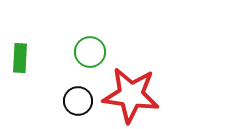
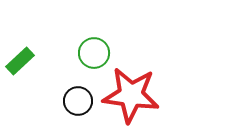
green circle: moved 4 px right, 1 px down
green rectangle: moved 3 px down; rotated 44 degrees clockwise
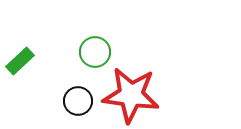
green circle: moved 1 px right, 1 px up
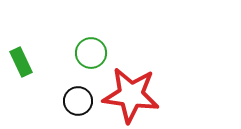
green circle: moved 4 px left, 1 px down
green rectangle: moved 1 px right, 1 px down; rotated 72 degrees counterclockwise
